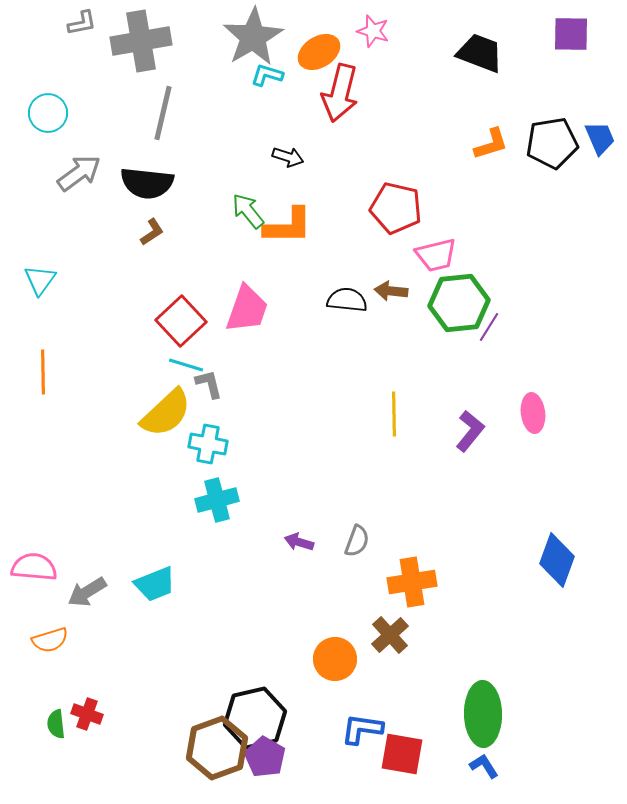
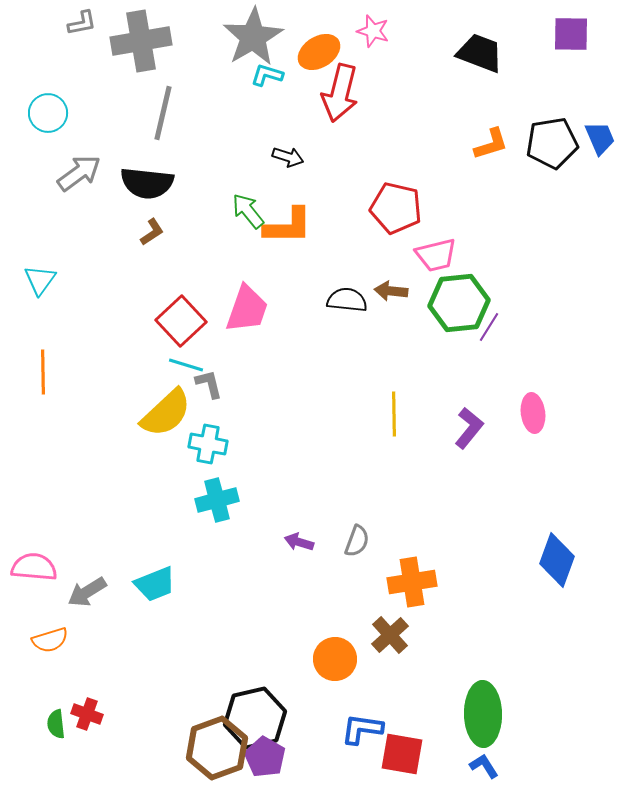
purple L-shape at (470, 431): moved 1 px left, 3 px up
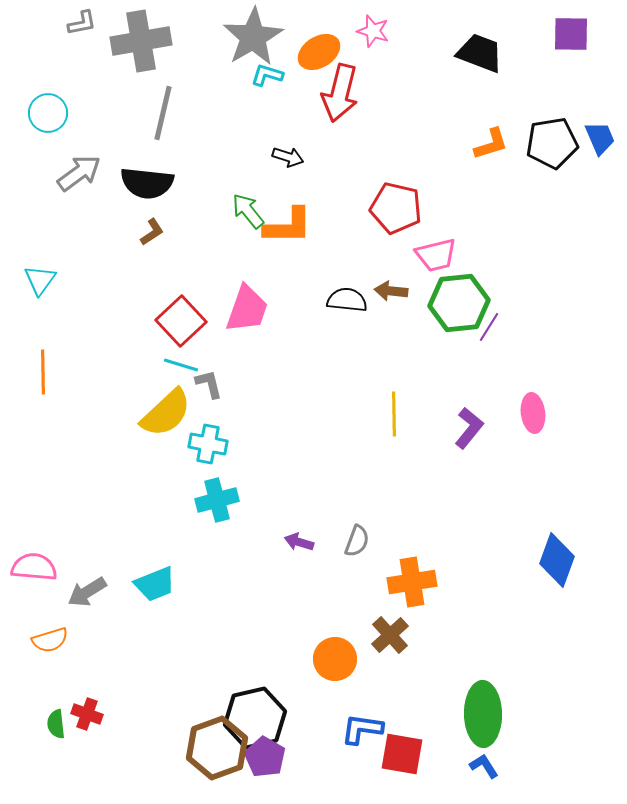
cyan line at (186, 365): moved 5 px left
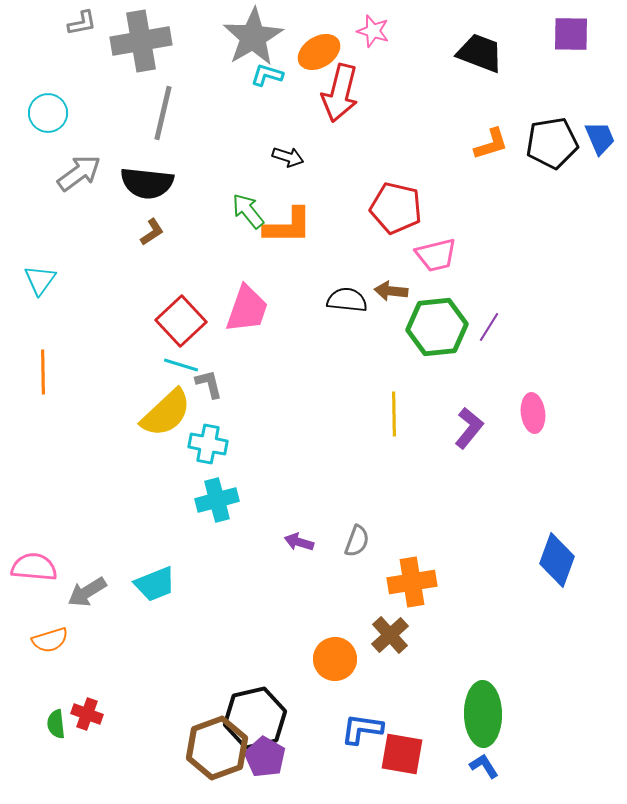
green hexagon at (459, 303): moved 22 px left, 24 px down
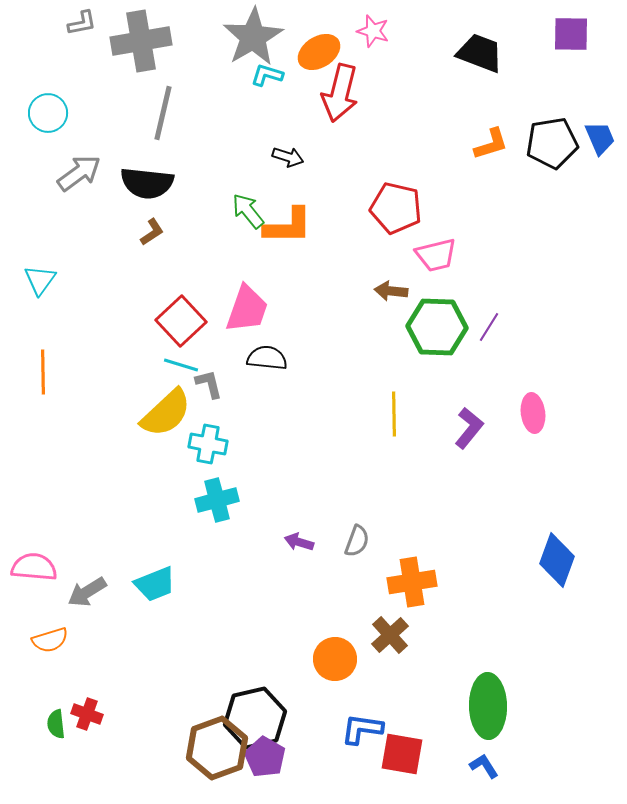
black semicircle at (347, 300): moved 80 px left, 58 px down
green hexagon at (437, 327): rotated 8 degrees clockwise
green ellipse at (483, 714): moved 5 px right, 8 px up
